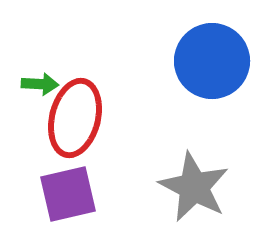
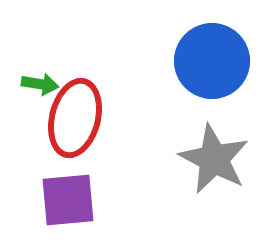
green arrow: rotated 6 degrees clockwise
gray star: moved 20 px right, 28 px up
purple square: moved 6 px down; rotated 8 degrees clockwise
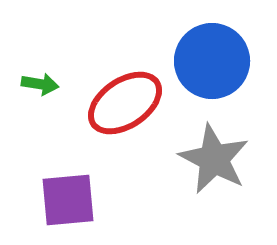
red ellipse: moved 50 px right, 15 px up; rotated 42 degrees clockwise
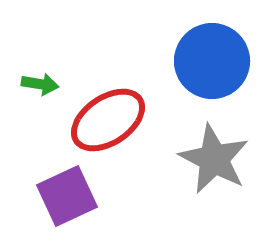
red ellipse: moved 17 px left, 17 px down
purple square: moved 1 px left, 4 px up; rotated 20 degrees counterclockwise
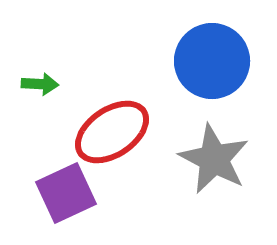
green arrow: rotated 6 degrees counterclockwise
red ellipse: moved 4 px right, 12 px down
purple square: moved 1 px left, 3 px up
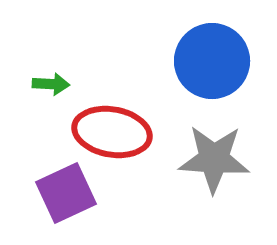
green arrow: moved 11 px right
red ellipse: rotated 44 degrees clockwise
gray star: rotated 24 degrees counterclockwise
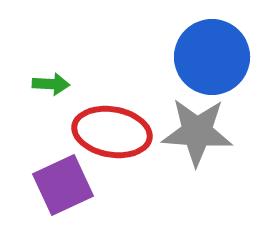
blue circle: moved 4 px up
gray star: moved 17 px left, 27 px up
purple square: moved 3 px left, 8 px up
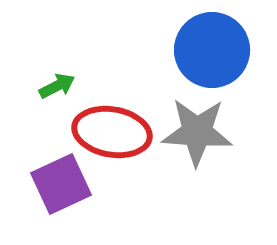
blue circle: moved 7 px up
green arrow: moved 6 px right, 2 px down; rotated 30 degrees counterclockwise
purple square: moved 2 px left, 1 px up
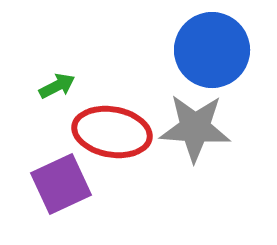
gray star: moved 2 px left, 4 px up
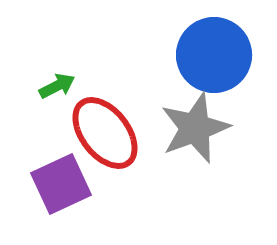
blue circle: moved 2 px right, 5 px down
gray star: rotated 24 degrees counterclockwise
red ellipse: moved 7 px left, 1 px down; rotated 42 degrees clockwise
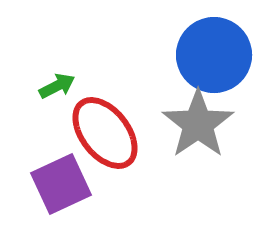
gray star: moved 3 px right, 4 px up; rotated 14 degrees counterclockwise
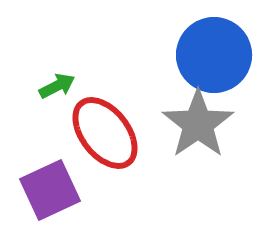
purple square: moved 11 px left, 6 px down
